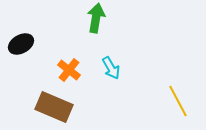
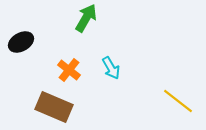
green arrow: moved 10 px left; rotated 20 degrees clockwise
black ellipse: moved 2 px up
yellow line: rotated 24 degrees counterclockwise
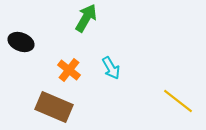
black ellipse: rotated 50 degrees clockwise
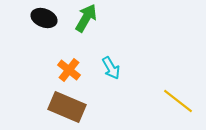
black ellipse: moved 23 px right, 24 px up
brown rectangle: moved 13 px right
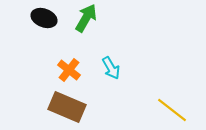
yellow line: moved 6 px left, 9 px down
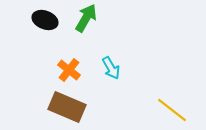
black ellipse: moved 1 px right, 2 px down
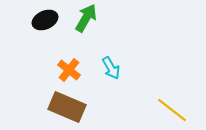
black ellipse: rotated 45 degrees counterclockwise
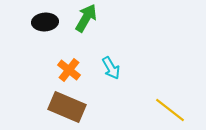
black ellipse: moved 2 px down; rotated 20 degrees clockwise
yellow line: moved 2 px left
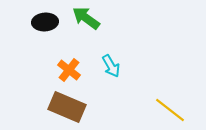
green arrow: rotated 84 degrees counterclockwise
cyan arrow: moved 2 px up
